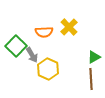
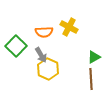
yellow cross: rotated 18 degrees counterclockwise
gray arrow: moved 9 px right
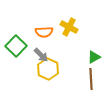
gray arrow: rotated 14 degrees counterclockwise
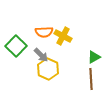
yellow cross: moved 6 px left, 9 px down
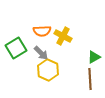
orange semicircle: moved 2 px left, 1 px up
green square: moved 2 px down; rotated 15 degrees clockwise
gray arrow: moved 2 px up
yellow hexagon: moved 1 px down
brown line: moved 1 px left
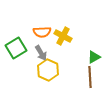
orange semicircle: moved 1 px down
gray arrow: rotated 14 degrees clockwise
brown line: moved 2 px up
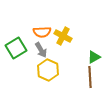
gray arrow: moved 3 px up
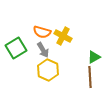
orange semicircle: rotated 18 degrees clockwise
gray arrow: moved 2 px right
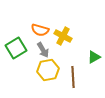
orange semicircle: moved 2 px left, 2 px up
yellow hexagon: rotated 25 degrees clockwise
brown line: moved 17 px left
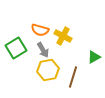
brown line: rotated 20 degrees clockwise
